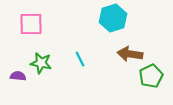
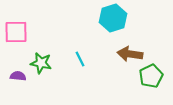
pink square: moved 15 px left, 8 px down
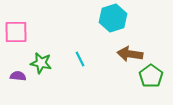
green pentagon: rotated 10 degrees counterclockwise
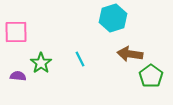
green star: rotated 25 degrees clockwise
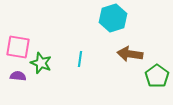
pink square: moved 2 px right, 15 px down; rotated 10 degrees clockwise
cyan line: rotated 35 degrees clockwise
green star: rotated 15 degrees counterclockwise
green pentagon: moved 6 px right
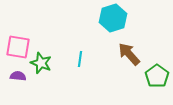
brown arrow: moved 1 px left; rotated 40 degrees clockwise
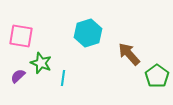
cyan hexagon: moved 25 px left, 15 px down
pink square: moved 3 px right, 11 px up
cyan line: moved 17 px left, 19 px down
purple semicircle: rotated 49 degrees counterclockwise
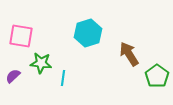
brown arrow: rotated 10 degrees clockwise
green star: rotated 15 degrees counterclockwise
purple semicircle: moved 5 px left
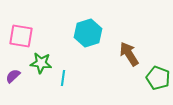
green pentagon: moved 1 px right, 2 px down; rotated 15 degrees counterclockwise
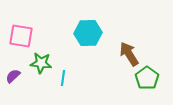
cyan hexagon: rotated 16 degrees clockwise
green pentagon: moved 11 px left; rotated 15 degrees clockwise
